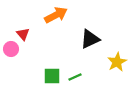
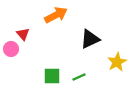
green line: moved 4 px right
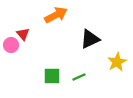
pink circle: moved 4 px up
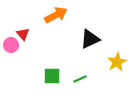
green line: moved 1 px right, 2 px down
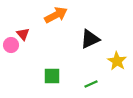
yellow star: moved 1 px up; rotated 12 degrees counterclockwise
green line: moved 11 px right, 5 px down
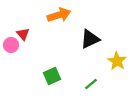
orange arrow: moved 3 px right; rotated 10 degrees clockwise
green square: rotated 24 degrees counterclockwise
green line: rotated 16 degrees counterclockwise
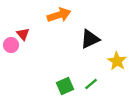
green square: moved 13 px right, 10 px down
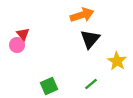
orange arrow: moved 23 px right
black triangle: rotated 25 degrees counterclockwise
pink circle: moved 6 px right
green square: moved 16 px left
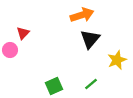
red triangle: moved 1 px up; rotated 24 degrees clockwise
pink circle: moved 7 px left, 5 px down
yellow star: moved 1 px up; rotated 18 degrees clockwise
green square: moved 5 px right
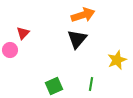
orange arrow: moved 1 px right
black triangle: moved 13 px left
green line: rotated 40 degrees counterclockwise
